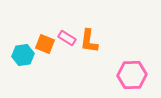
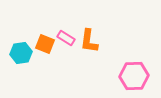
pink rectangle: moved 1 px left
cyan hexagon: moved 2 px left, 2 px up
pink hexagon: moved 2 px right, 1 px down
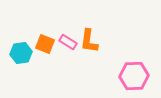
pink rectangle: moved 2 px right, 4 px down
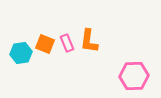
pink rectangle: moved 1 px left, 1 px down; rotated 36 degrees clockwise
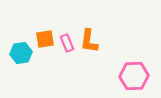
orange square: moved 5 px up; rotated 30 degrees counterclockwise
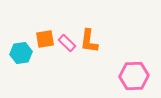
pink rectangle: rotated 24 degrees counterclockwise
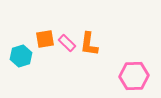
orange L-shape: moved 3 px down
cyan hexagon: moved 3 px down; rotated 10 degrees counterclockwise
